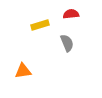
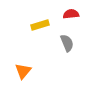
orange triangle: rotated 42 degrees counterclockwise
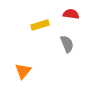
red semicircle: rotated 14 degrees clockwise
gray semicircle: moved 1 px down
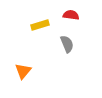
red semicircle: moved 1 px down
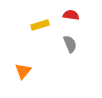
gray semicircle: moved 3 px right
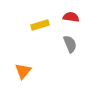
red semicircle: moved 2 px down
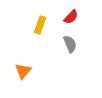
red semicircle: rotated 126 degrees clockwise
yellow rectangle: rotated 54 degrees counterclockwise
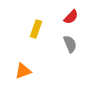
yellow rectangle: moved 4 px left, 4 px down
orange triangle: rotated 30 degrees clockwise
